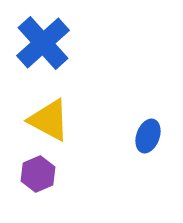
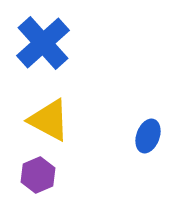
purple hexagon: moved 1 px down
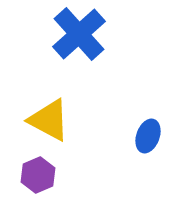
blue cross: moved 36 px right, 9 px up
